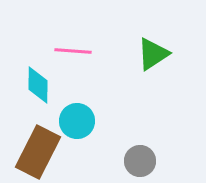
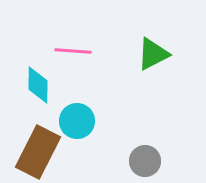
green triangle: rotated 6 degrees clockwise
gray circle: moved 5 px right
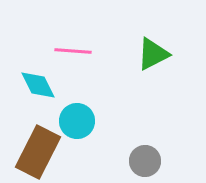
cyan diamond: rotated 27 degrees counterclockwise
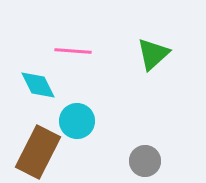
green triangle: rotated 15 degrees counterclockwise
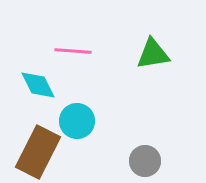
green triangle: rotated 33 degrees clockwise
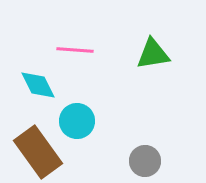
pink line: moved 2 px right, 1 px up
brown rectangle: rotated 63 degrees counterclockwise
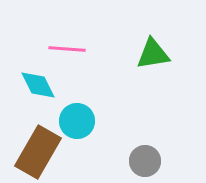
pink line: moved 8 px left, 1 px up
brown rectangle: rotated 66 degrees clockwise
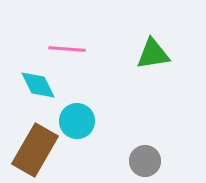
brown rectangle: moved 3 px left, 2 px up
